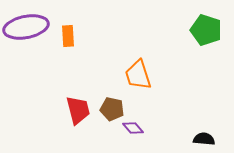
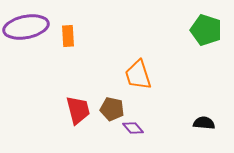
black semicircle: moved 16 px up
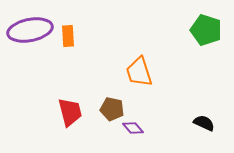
purple ellipse: moved 4 px right, 3 px down
orange trapezoid: moved 1 px right, 3 px up
red trapezoid: moved 8 px left, 2 px down
black semicircle: rotated 20 degrees clockwise
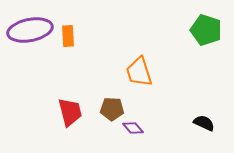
brown pentagon: rotated 10 degrees counterclockwise
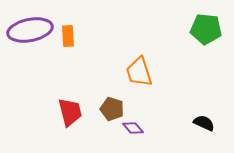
green pentagon: moved 1 px up; rotated 12 degrees counterclockwise
brown pentagon: rotated 15 degrees clockwise
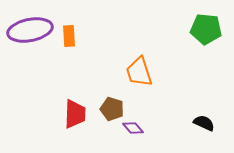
orange rectangle: moved 1 px right
red trapezoid: moved 5 px right, 2 px down; rotated 16 degrees clockwise
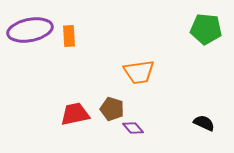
orange trapezoid: rotated 80 degrees counterclockwise
red trapezoid: rotated 104 degrees counterclockwise
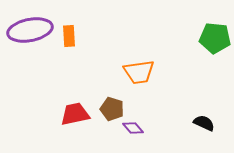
green pentagon: moved 9 px right, 9 px down
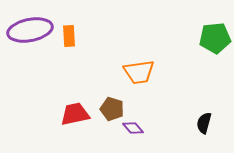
green pentagon: rotated 12 degrees counterclockwise
black semicircle: rotated 100 degrees counterclockwise
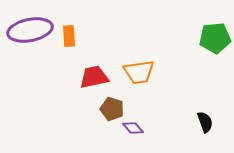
red trapezoid: moved 19 px right, 37 px up
black semicircle: moved 1 px right, 1 px up; rotated 145 degrees clockwise
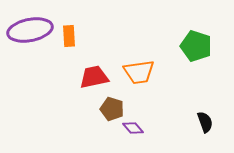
green pentagon: moved 19 px left, 8 px down; rotated 24 degrees clockwise
